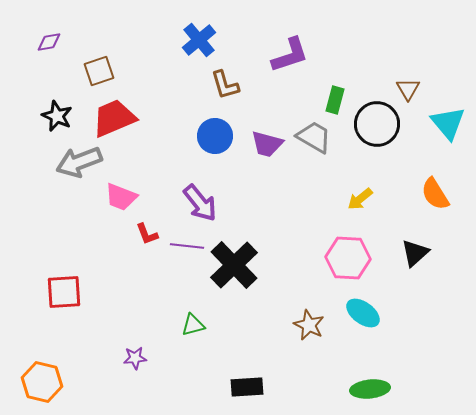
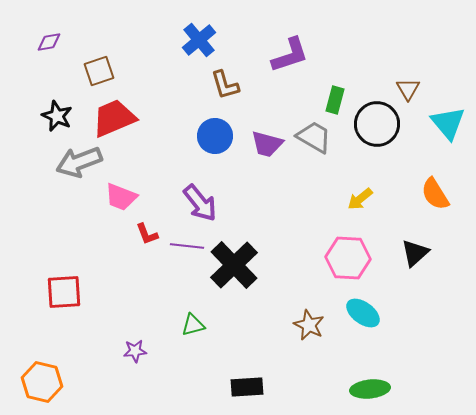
purple star: moved 7 px up
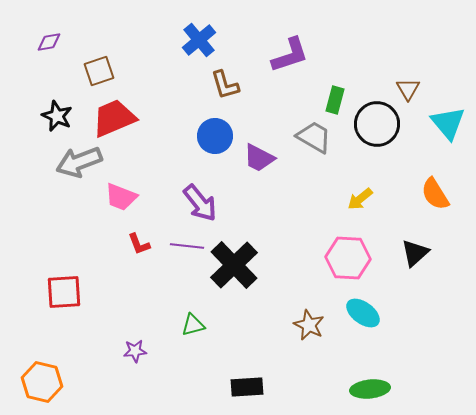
purple trapezoid: moved 8 px left, 14 px down; rotated 12 degrees clockwise
red L-shape: moved 8 px left, 10 px down
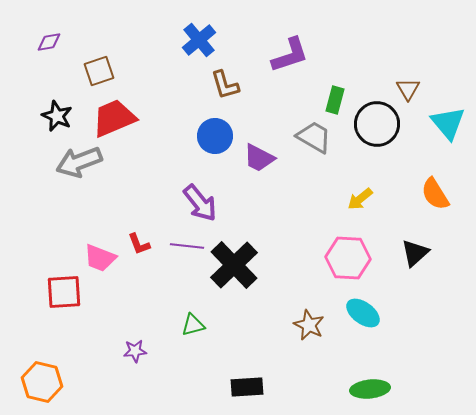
pink trapezoid: moved 21 px left, 61 px down
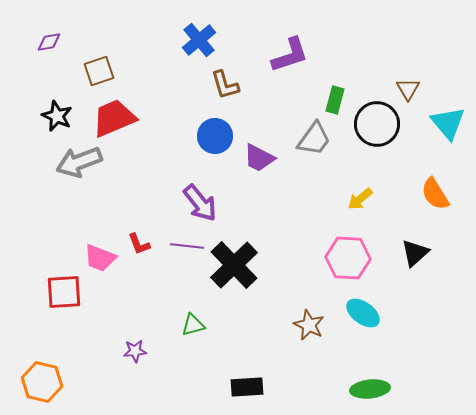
gray trapezoid: moved 2 px down; rotated 96 degrees clockwise
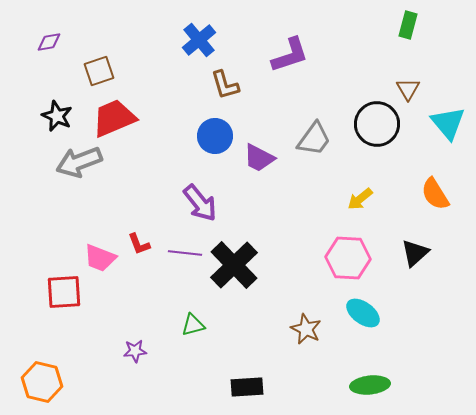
green rectangle: moved 73 px right, 75 px up
purple line: moved 2 px left, 7 px down
brown star: moved 3 px left, 4 px down
green ellipse: moved 4 px up
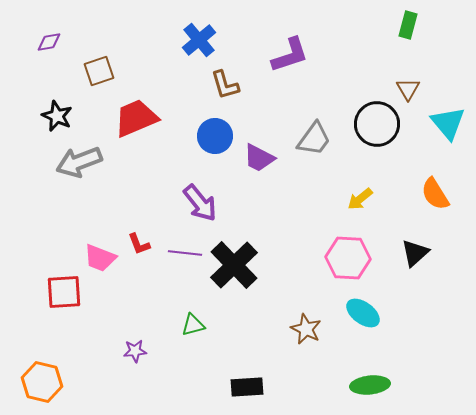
red trapezoid: moved 22 px right
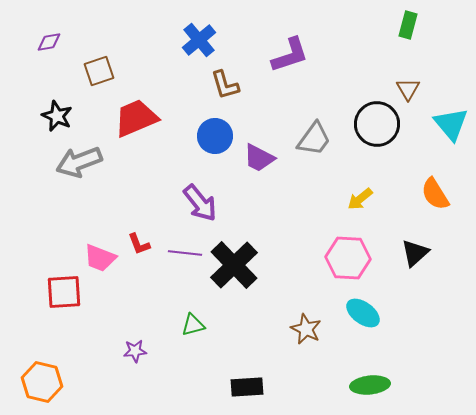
cyan triangle: moved 3 px right, 1 px down
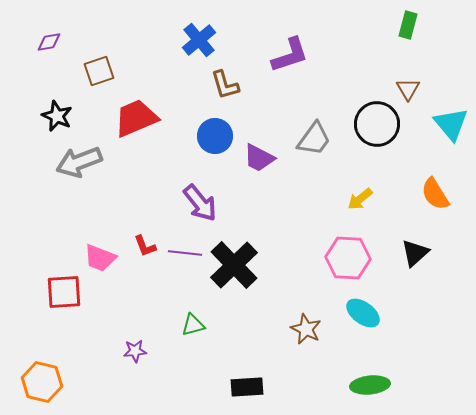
red L-shape: moved 6 px right, 2 px down
